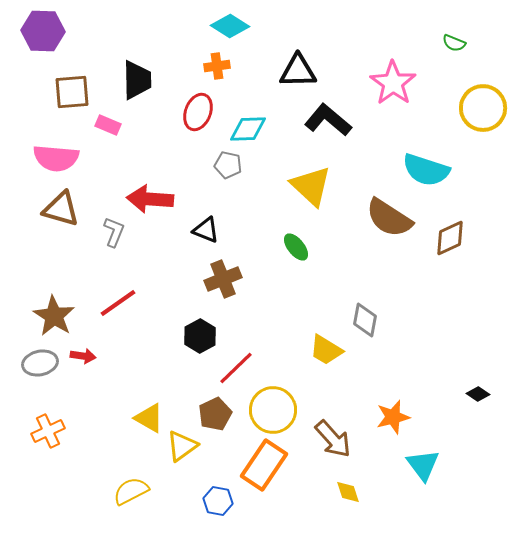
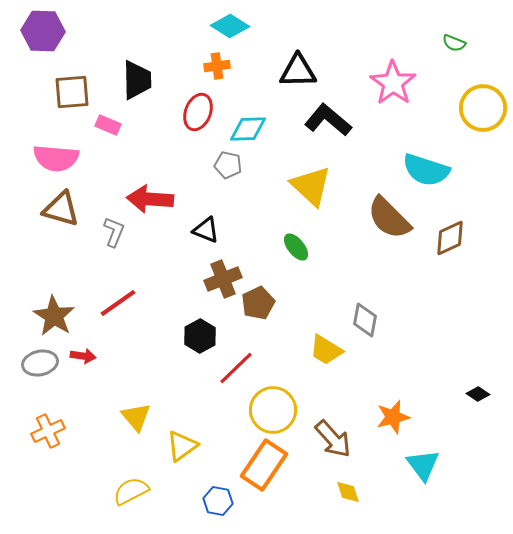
brown semicircle at (389, 218): rotated 12 degrees clockwise
brown pentagon at (215, 414): moved 43 px right, 111 px up
yellow triangle at (149, 418): moved 13 px left, 1 px up; rotated 20 degrees clockwise
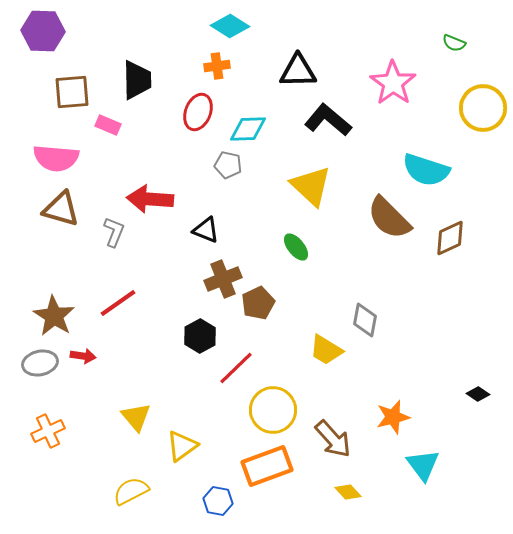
orange rectangle at (264, 465): moved 3 px right, 1 px down; rotated 36 degrees clockwise
yellow diamond at (348, 492): rotated 24 degrees counterclockwise
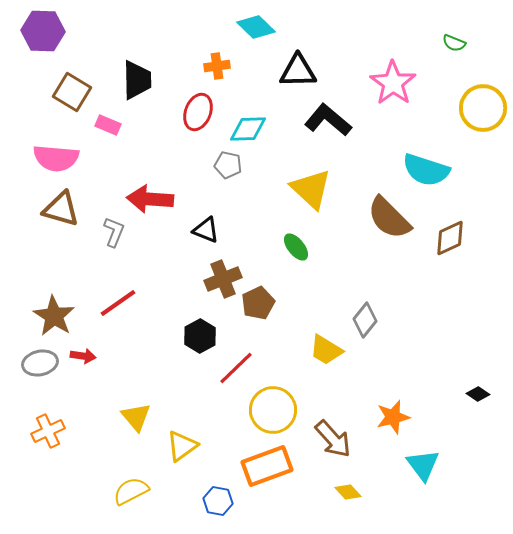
cyan diamond at (230, 26): moved 26 px right, 1 px down; rotated 12 degrees clockwise
brown square at (72, 92): rotated 36 degrees clockwise
yellow triangle at (311, 186): moved 3 px down
gray diamond at (365, 320): rotated 28 degrees clockwise
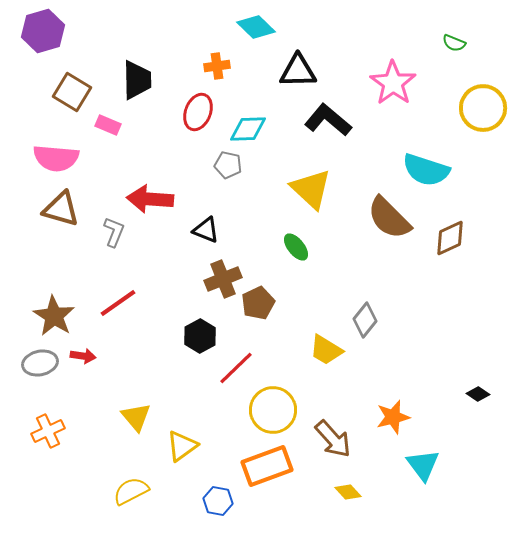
purple hexagon at (43, 31): rotated 18 degrees counterclockwise
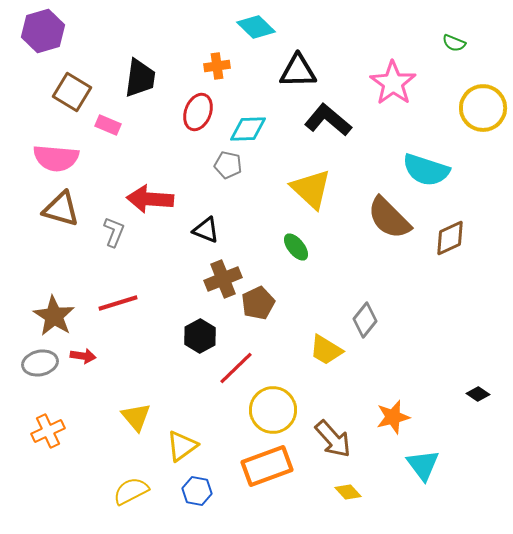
black trapezoid at (137, 80): moved 3 px right, 2 px up; rotated 9 degrees clockwise
red line at (118, 303): rotated 18 degrees clockwise
blue hexagon at (218, 501): moved 21 px left, 10 px up
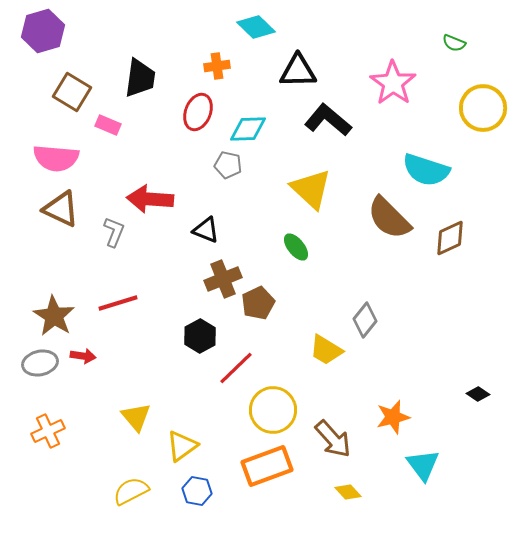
brown triangle at (61, 209): rotated 9 degrees clockwise
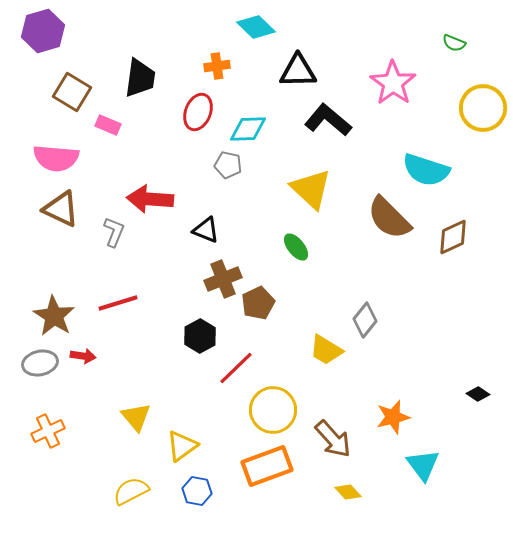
brown diamond at (450, 238): moved 3 px right, 1 px up
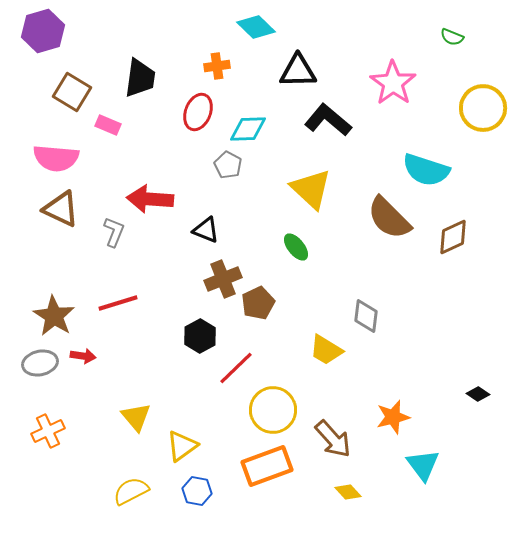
green semicircle at (454, 43): moved 2 px left, 6 px up
gray pentagon at (228, 165): rotated 16 degrees clockwise
gray diamond at (365, 320): moved 1 px right, 4 px up; rotated 32 degrees counterclockwise
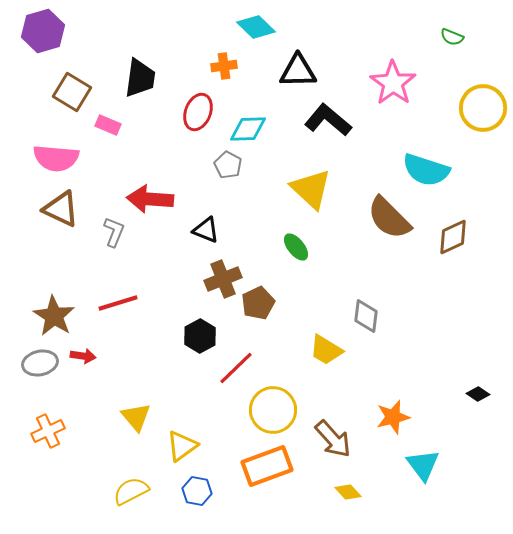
orange cross at (217, 66): moved 7 px right
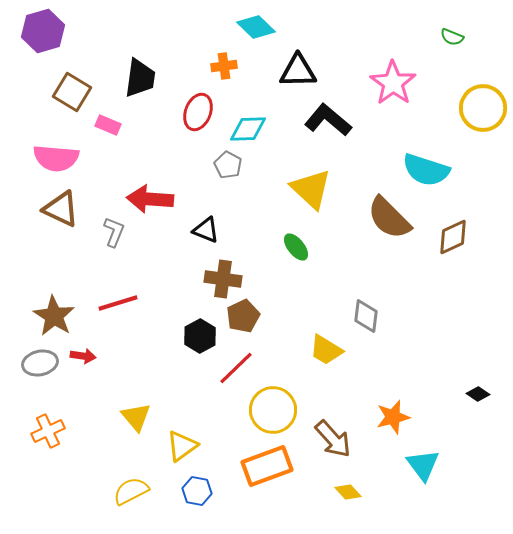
brown cross at (223, 279): rotated 30 degrees clockwise
brown pentagon at (258, 303): moved 15 px left, 13 px down
